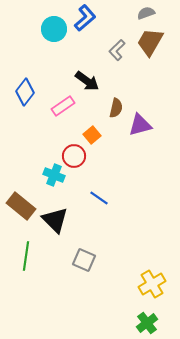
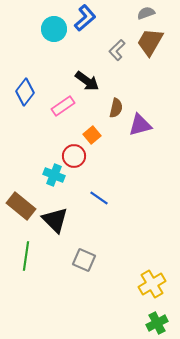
green cross: moved 10 px right; rotated 10 degrees clockwise
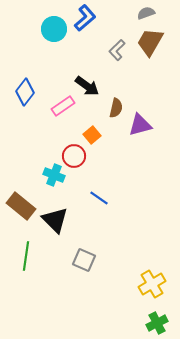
black arrow: moved 5 px down
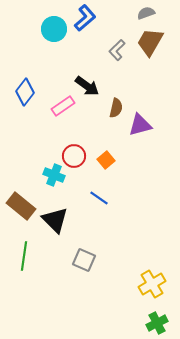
orange square: moved 14 px right, 25 px down
green line: moved 2 px left
